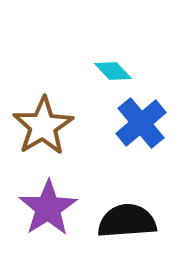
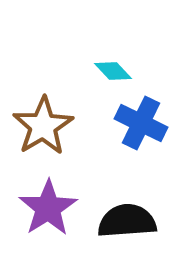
blue cross: rotated 24 degrees counterclockwise
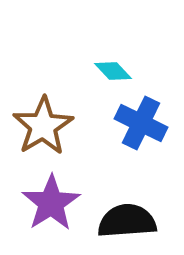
purple star: moved 3 px right, 5 px up
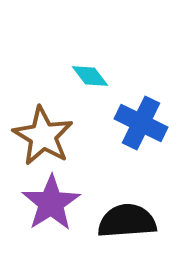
cyan diamond: moved 23 px left, 5 px down; rotated 6 degrees clockwise
brown star: moved 10 px down; rotated 10 degrees counterclockwise
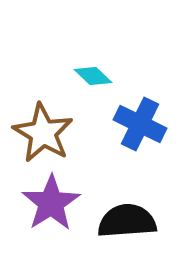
cyan diamond: moved 3 px right; rotated 9 degrees counterclockwise
blue cross: moved 1 px left, 1 px down
brown star: moved 3 px up
